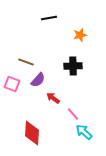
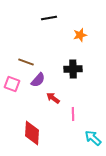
black cross: moved 3 px down
pink line: rotated 40 degrees clockwise
cyan arrow: moved 9 px right, 6 px down
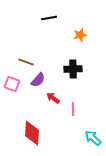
pink line: moved 5 px up
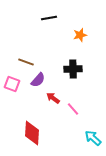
pink line: rotated 40 degrees counterclockwise
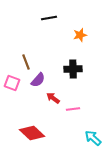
brown line: rotated 49 degrees clockwise
pink square: moved 1 px up
pink line: rotated 56 degrees counterclockwise
red diamond: rotated 50 degrees counterclockwise
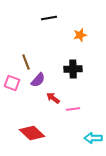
cyan arrow: rotated 42 degrees counterclockwise
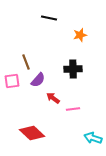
black line: rotated 21 degrees clockwise
pink square: moved 2 px up; rotated 28 degrees counterclockwise
cyan arrow: rotated 18 degrees clockwise
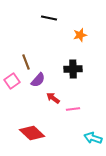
pink square: rotated 28 degrees counterclockwise
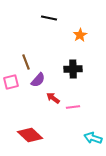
orange star: rotated 16 degrees counterclockwise
pink square: moved 1 px left, 1 px down; rotated 21 degrees clockwise
pink line: moved 2 px up
red diamond: moved 2 px left, 2 px down
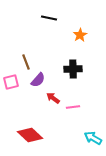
cyan arrow: rotated 12 degrees clockwise
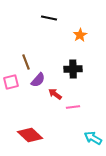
red arrow: moved 2 px right, 4 px up
